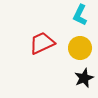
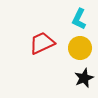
cyan L-shape: moved 1 px left, 4 px down
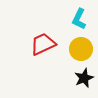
red trapezoid: moved 1 px right, 1 px down
yellow circle: moved 1 px right, 1 px down
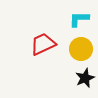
cyan L-shape: rotated 65 degrees clockwise
black star: moved 1 px right
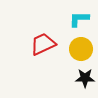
black star: rotated 24 degrees clockwise
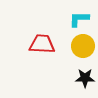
red trapezoid: moved 1 px left; rotated 28 degrees clockwise
yellow circle: moved 2 px right, 3 px up
